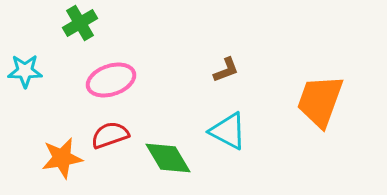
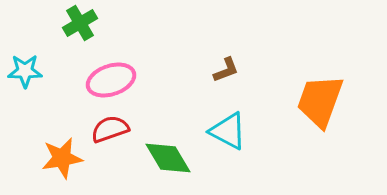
red semicircle: moved 6 px up
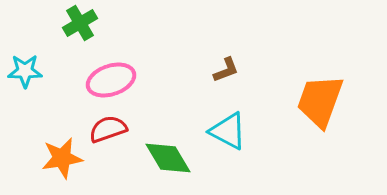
red semicircle: moved 2 px left
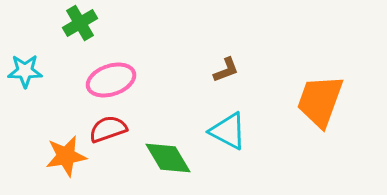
orange star: moved 4 px right, 2 px up
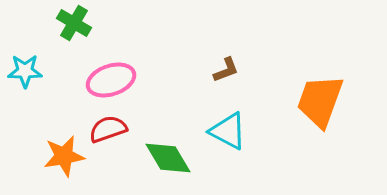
green cross: moved 6 px left; rotated 28 degrees counterclockwise
orange star: moved 2 px left
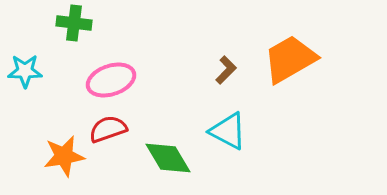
green cross: rotated 24 degrees counterclockwise
brown L-shape: rotated 24 degrees counterclockwise
orange trapezoid: moved 30 px left, 42 px up; rotated 40 degrees clockwise
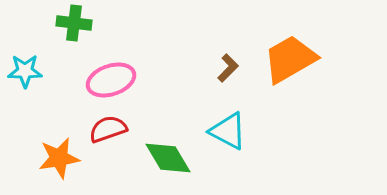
brown L-shape: moved 2 px right, 2 px up
orange star: moved 5 px left, 2 px down
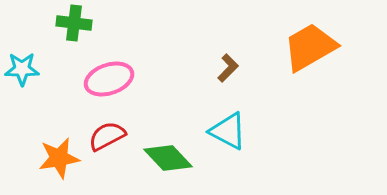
orange trapezoid: moved 20 px right, 12 px up
cyan star: moved 3 px left, 2 px up
pink ellipse: moved 2 px left, 1 px up
red semicircle: moved 1 px left, 7 px down; rotated 9 degrees counterclockwise
green diamond: rotated 12 degrees counterclockwise
